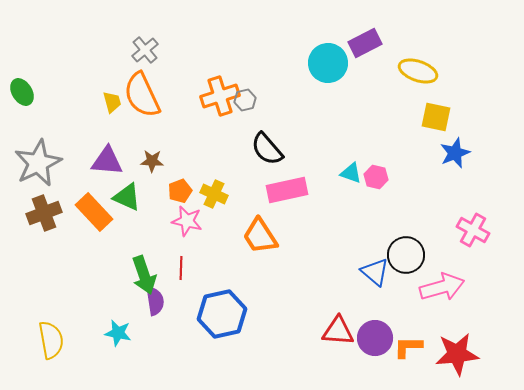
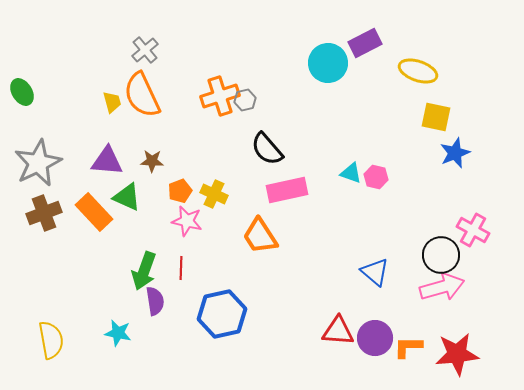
black circle: moved 35 px right
green arrow: moved 4 px up; rotated 39 degrees clockwise
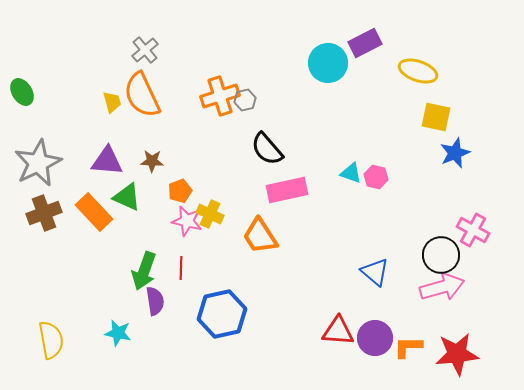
yellow cross: moved 4 px left, 20 px down
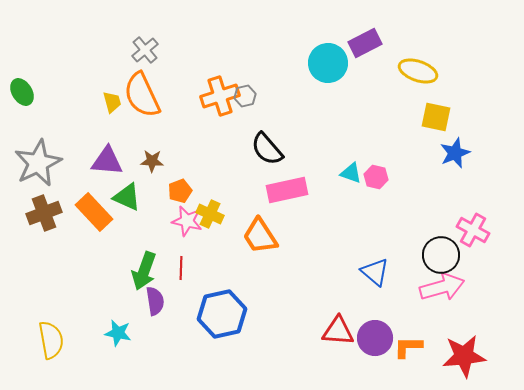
gray hexagon: moved 4 px up
red star: moved 7 px right, 2 px down
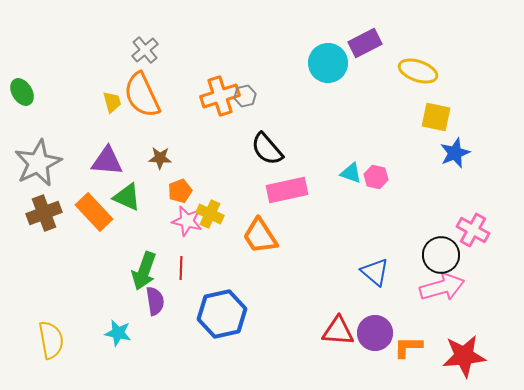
brown star: moved 8 px right, 3 px up
purple circle: moved 5 px up
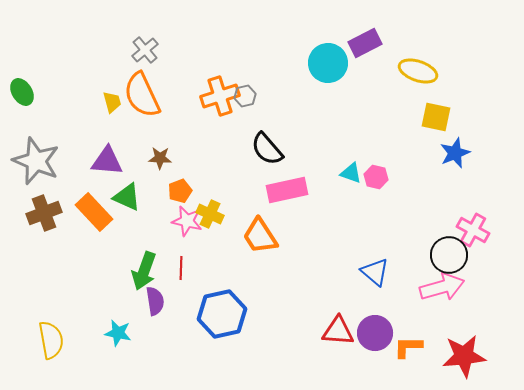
gray star: moved 2 px left, 2 px up; rotated 24 degrees counterclockwise
black circle: moved 8 px right
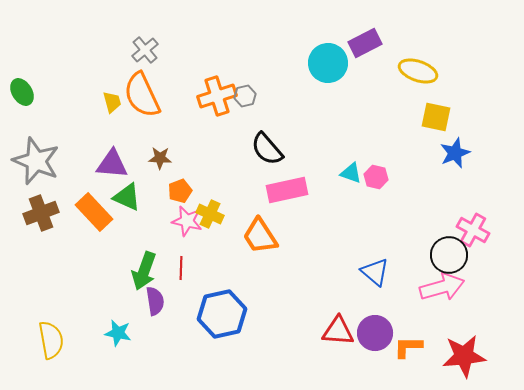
orange cross: moved 3 px left
purple triangle: moved 5 px right, 3 px down
brown cross: moved 3 px left
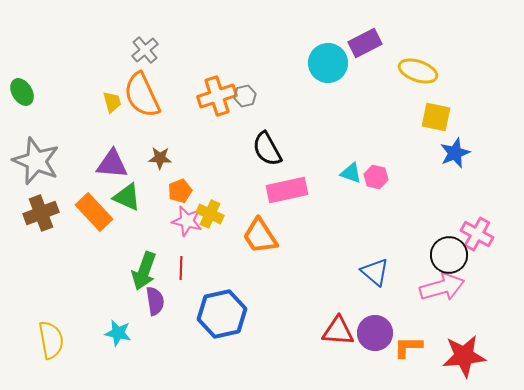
black semicircle: rotated 12 degrees clockwise
pink cross: moved 4 px right, 4 px down
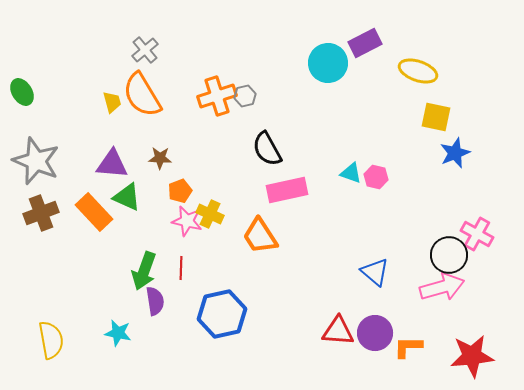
orange semicircle: rotated 6 degrees counterclockwise
red star: moved 8 px right
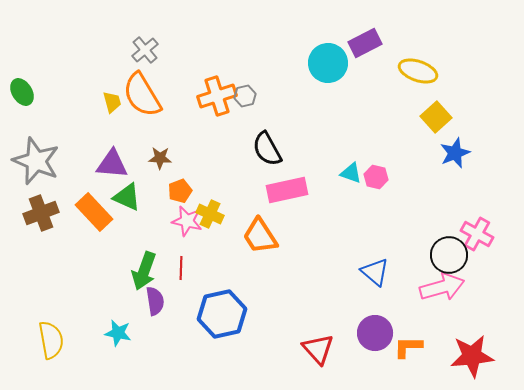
yellow square: rotated 36 degrees clockwise
red triangle: moved 20 px left, 18 px down; rotated 44 degrees clockwise
